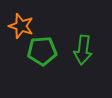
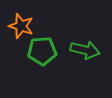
green arrow: moved 2 px right; rotated 84 degrees counterclockwise
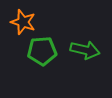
orange star: moved 2 px right, 4 px up
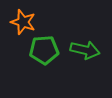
green pentagon: moved 2 px right, 1 px up
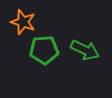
green arrow: rotated 12 degrees clockwise
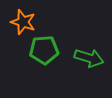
green arrow: moved 4 px right, 8 px down; rotated 8 degrees counterclockwise
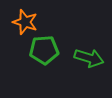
orange star: moved 2 px right
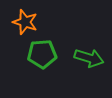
green pentagon: moved 2 px left, 4 px down
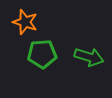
green arrow: moved 1 px up
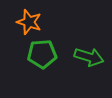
orange star: moved 4 px right
